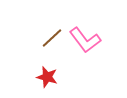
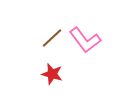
red star: moved 5 px right, 3 px up
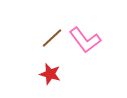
red star: moved 2 px left
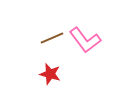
brown line: rotated 20 degrees clockwise
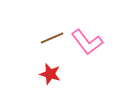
pink L-shape: moved 2 px right, 2 px down
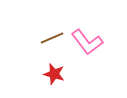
red star: moved 4 px right
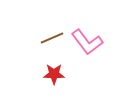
red star: rotated 15 degrees counterclockwise
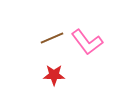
red star: moved 1 px down
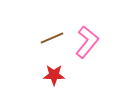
pink L-shape: rotated 104 degrees counterclockwise
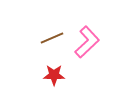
pink L-shape: rotated 8 degrees clockwise
